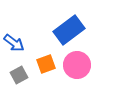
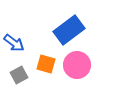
orange square: rotated 36 degrees clockwise
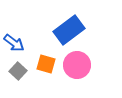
gray square: moved 1 px left, 4 px up; rotated 18 degrees counterclockwise
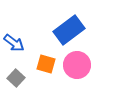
gray square: moved 2 px left, 7 px down
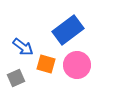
blue rectangle: moved 1 px left
blue arrow: moved 9 px right, 4 px down
gray square: rotated 24 degrees clockwise
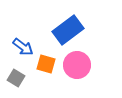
gray square: rotated 36 degrees counterclockwise
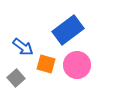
gray square: rotated 18 degrees clockwise
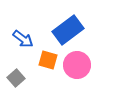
blue arrow: moved 8 px up
orange square: moved 2 px right, 4 px up
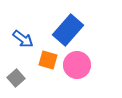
blue rectangle: rotated 12 degrees counterclockwise
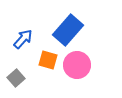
blue arrow: rotated 85 degrees counterclockwise
